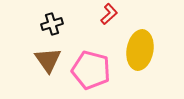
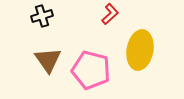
red L-shape: moved 1 px right
black cross: moved 10 px left, 8 px up
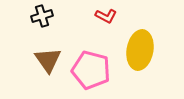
red L-shape: moved 4 px left, 2 px down; rotated 70 degrees clockwise
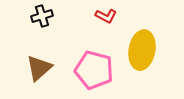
yellow ellipse: moved 2 px right
brown triangle: moved 9 px left, 8 px down; rotated 24 degrees clockwise
pink pentagon: moved 3 px right
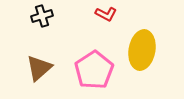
red L-shape: moved 2 px up
pink pentagon: rotated 24 degrees clockwise
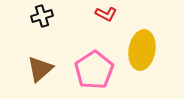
brown triangle: moved 1 px right, 1 px down
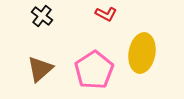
black cross: rotated 35 degrees counterclockwise
yellow ellipse: moved 3 px down
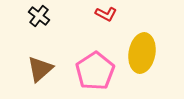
black cross: moved 3 px left
pink pentagon: moved 1 px right, 1 px down
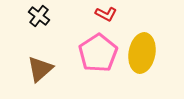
pink pentagon: moved 3 px right, 18 px up
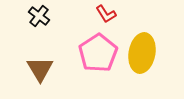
red L-shape: rotated 30 degrees clockwise
brown triangle: rotated 20 degrees counterclockwise
